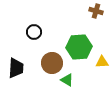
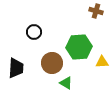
green triangle: moved 1 px left, 3 px down
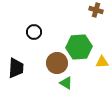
brown cross: moved 1 px up
brown circle: moved 5 px right
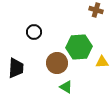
green triangle: moved 4 px down
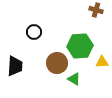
green hexagon: moved 1 px right, 1 px up
black trapezoid: moved 1 px left, 2 px up
green triangle: moved 8 px right, 8 px up
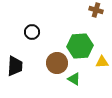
black circle: moved 2 px left
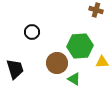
black trapezoid: moved 3 px down; rotated 20 degrees counterclockwise
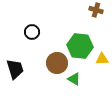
green hexagon: rotated 10 degrees clockwise
yellow triangle: moved 3 px up
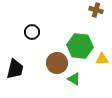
black trapezoid: rotated 30 degrees clockwise
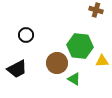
black circle: moved 6 px left, 3 px down
yellow triangle: moved 2 px down
black trapezoid: moved 2 px right; rotated 50 degrees clockwise
